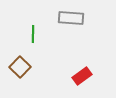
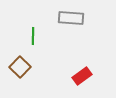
green line: moved 2 px down
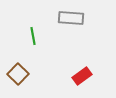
green line: rotated 12 degrees counterclockwise
brown square: moved 2 px left, 7 px down
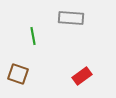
brown square: rotated 25 degrees counterclockwise
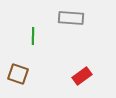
green line: rotated 12 degrees clockwise
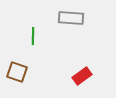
brown square: moved 1 px left, 2 px up
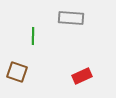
red rectangle: rotated 12 degrees clockwise
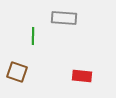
gray rectangle: moved 7 px left
red rectangle: rotated 30 degrees clockwise
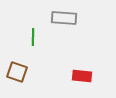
green line: moved 1 px down
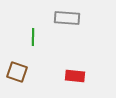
gray rectangle: moved 3 px right
red rectangle: moved 7 px left
